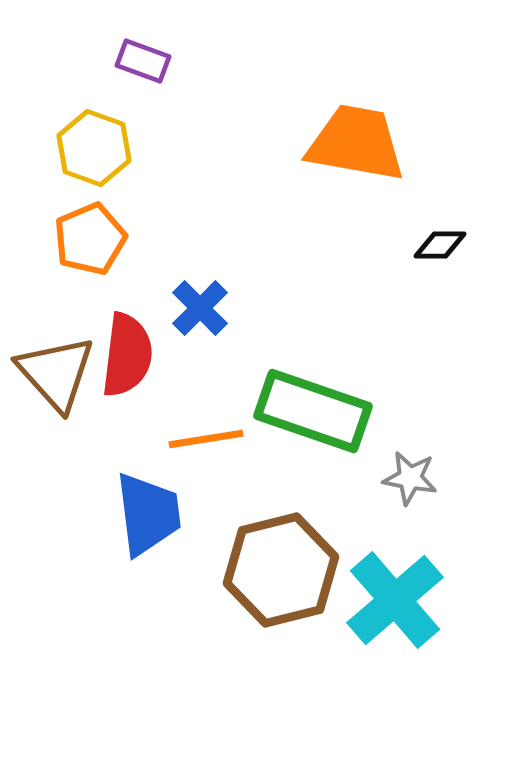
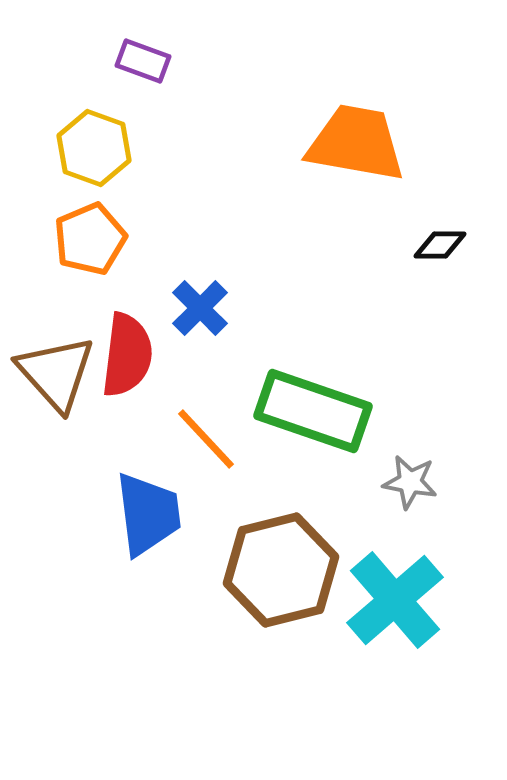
orange line: rotated 56 degrees clockwise
gray star: moved 4 px down
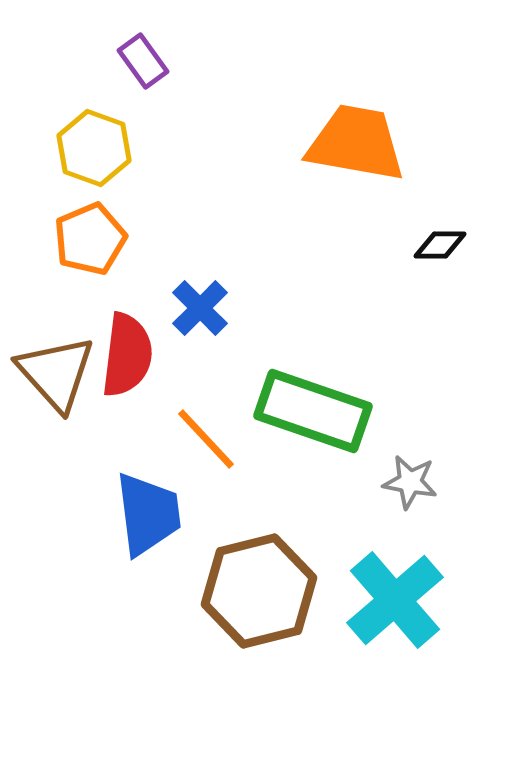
purple rectangle: rotated 34 degrees clockwise
brown hexagon: moved 22 px left, 21 px down
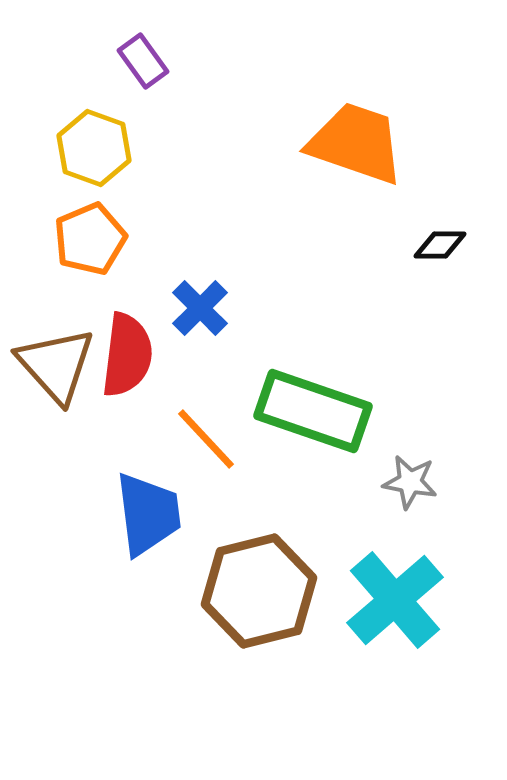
orange trapezoid: rotated 9 degrees clockwise
brown triangle: moved 8 px up
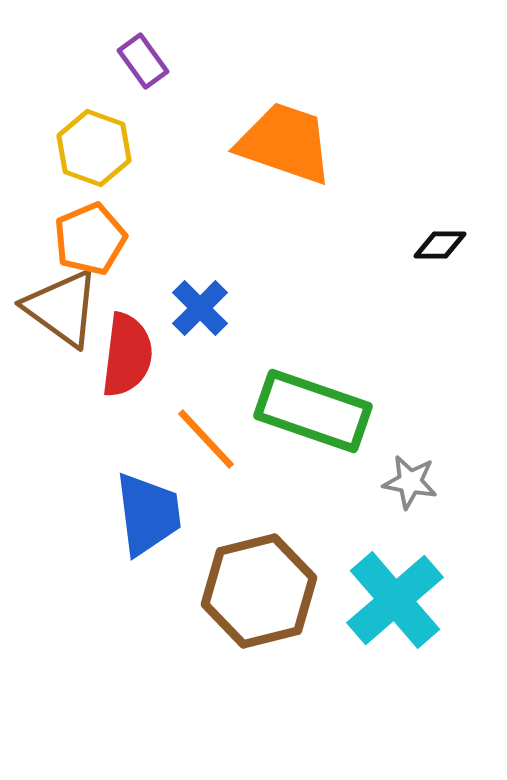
orange trapezoid: moved 71 px left
brown triangle: moved 6 px right, 57 px up; rotated 12 degrees counterclockwise
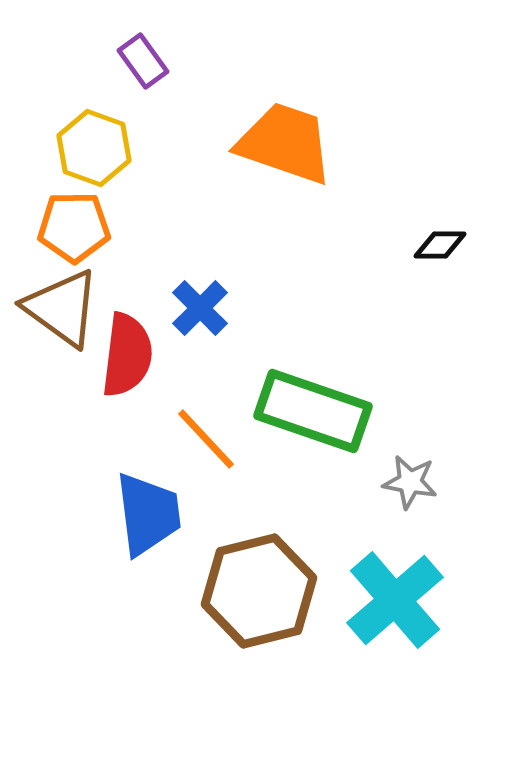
orange pentagon: moved 16 px left, 12 px up; rotated 22 degrees clockwise
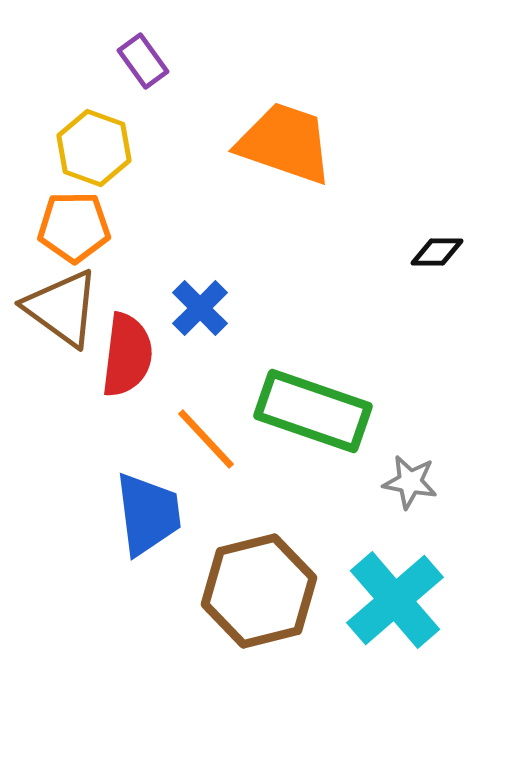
black diamond: moved 3 px left, 7 px down
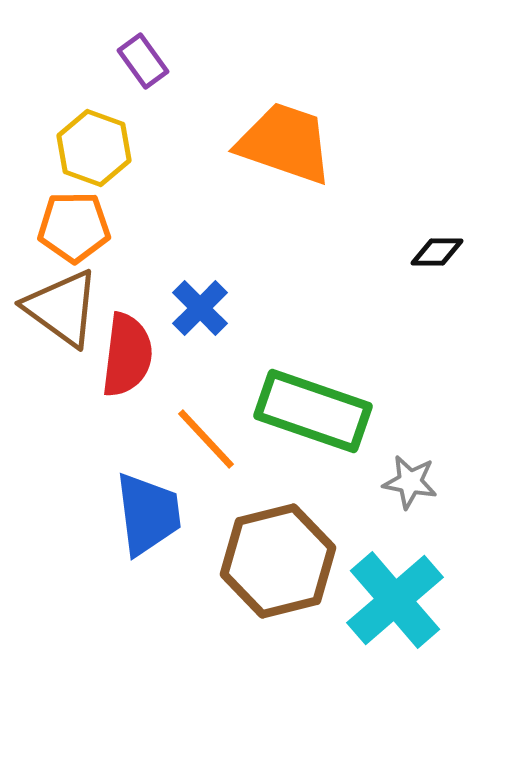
brown hexagon: moved 19 px right, 30 px up
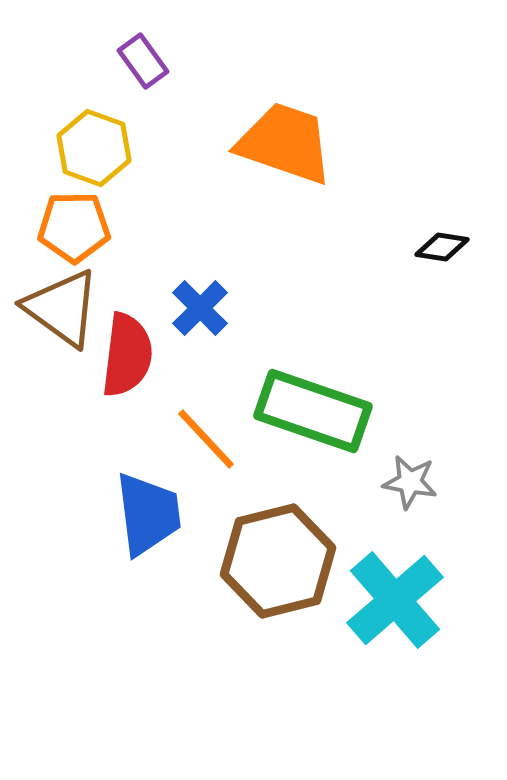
black diamond: moved 5 px right, 5 px up; rotated 8 degrees clockwise
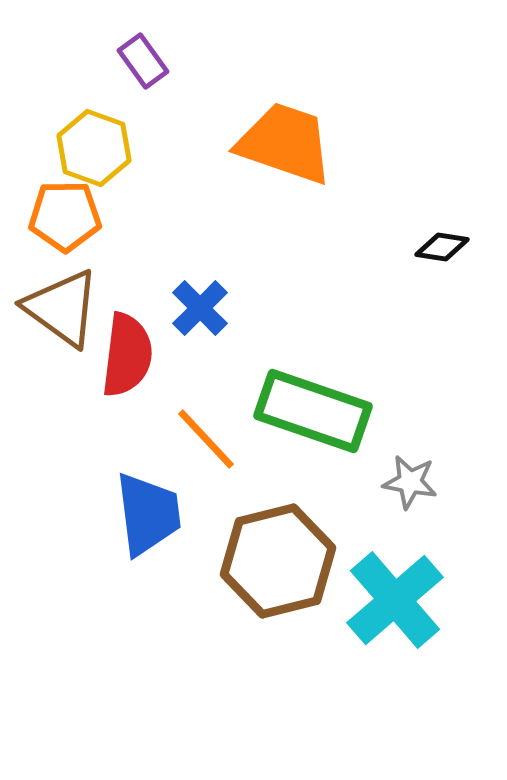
orange pentagon: moved 9 px left, 11 px up
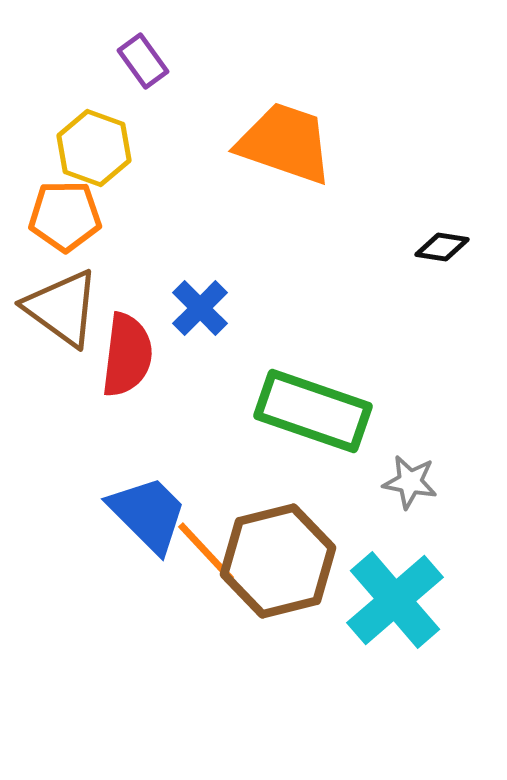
orange line: moved 113 px down
blue trapezoid: rotated 38 degrees counterclockwise
